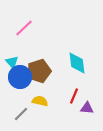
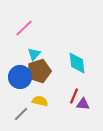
cyan triangle: moved 22 px right, 8 px up; rotated 24 degrees clockwise
purple triangle: moved 4 px left, 4 px up
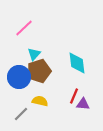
blue circle: moved 1 px left
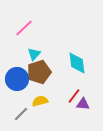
brown pentagon: moved 1 px down
blue circle: moved 2 px left, 2 px down
red line: rotated 14 degrees clockwise
yellow semicircle: rotated 28 degrees counterclockwise
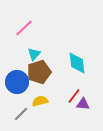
blue circle: moved 3 px down
